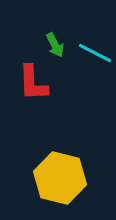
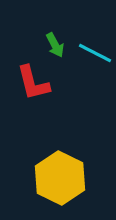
red L-shape: rotated 12 degrees counterclockwise
yellow hexagon: rotated 12 degrees clockwise
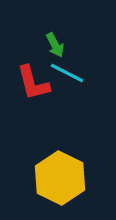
cyan line: moved 28 px left, 20 px down
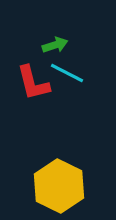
green arrow: rotated 80 degrees counterclockwise
yellow hexagon: moved 1 px left, 8 px down
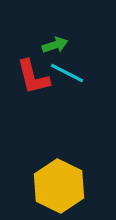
red L-shape: moved 6 px up
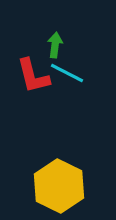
green arrow: rotated 65 degrees counterclockwise
red L-shape: moved 1 px up
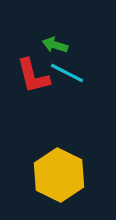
green arrow: rotated 80 degrees counterclockwise
yellow hexagon: moved 11 px up
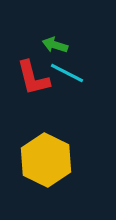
red L-shape: moved 2 px down
yellow hexagon: moved 13 px left, 15 px up
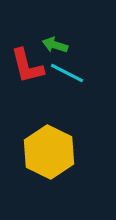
red L-shape: moved 6 px left, 12 px up
yellow hexagon: moved 3 px right, 8 px up
